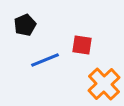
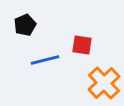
blue line: rotated 8 degrees clockwise
orange cross: moved 1 px up
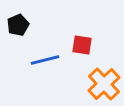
black pentagon: moved 7 px left
orange cross: moved 1 px down
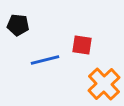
black pentagon: rotated 30 degrees clockwise
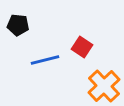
red square: moved 2 px down; rotated 25 degrees clockwise
orange cross: moved 2 px down
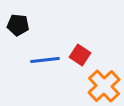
red square: moved 2 px left, 8 px down
blue line: rotated 8 degrees clockwise
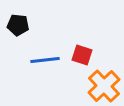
red square: moved 2 px right; rotated 15 degrees counterclockwise
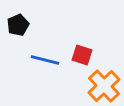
black pentagon: rotated 30 degrees counterclockwise
blue line: rotated 20 degrees clockwise
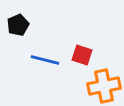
orange cross: rotated 32 degrees clockwise
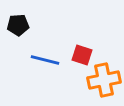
black pentagon: rotated 20 degrees clockwise
orange cross: moved 6 px up
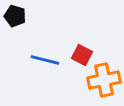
black pentagon: moved 3 px left, 9 px up; rotated 20 degrees clockwise
red square: rotated 10 degrees clockwise
